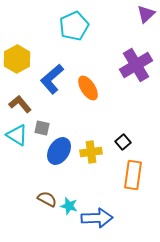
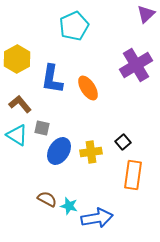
blue L-shape: rotated 40 degrees counterclockwise
blue arrow: rotated 8 degrees counterclockwise
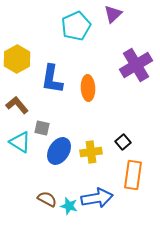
purple triangle: moved 33 px left
cyan pentagon: moved 2 px right
orange ellipse: rotated 30 degrees clockwise
brown L-shape: moved 3 px left, 1 px down
cyan triangle: moved 3 px right, 7 px down
blue arrow: moved 20 px up
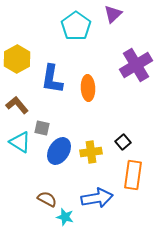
cyan pentagon: rotated 12 degrees counterclockwise
cyan star: moved 4 px left, 11 px down
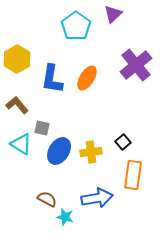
purple cross: rotated 8 degrees counterclockwise
orange ellipse: moved 1 px left, 10 px up; rotated 35 degrees clockwise
cyan triangle: moved 1 px right, 2 px down
